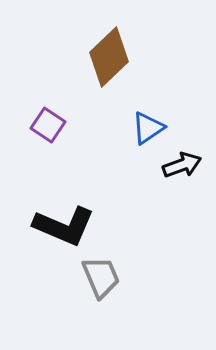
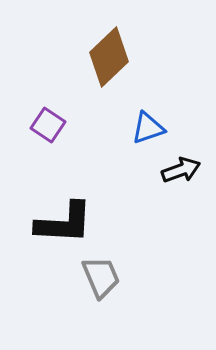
blue triangle: rotated 15 degrees clockwise
black arrow: moved 1 px left, 5 px down
black L-shape: moved 3 px up; rotated 20 degrees counterclockwise
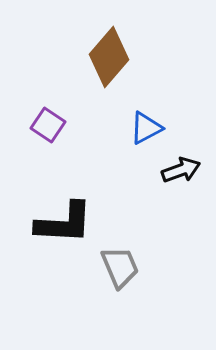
brown diamond: rotated 6 degrees counterclockwise
blue triangle: moved 2 px left; rotated 9 degrees counterclockwise
gray trapezoid: moved 19 px right, 10 px up
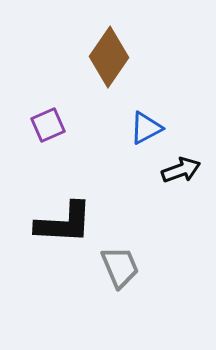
brown diamond: rotated 6 degrees counterclockwise
purple square: rotated 32 degrees clockwise
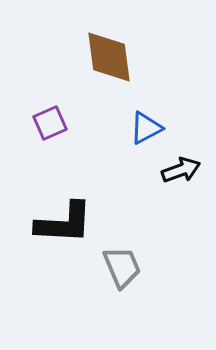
brown diamond: rotated 42 degrees counterclockwise
purple square: moved 2 px right, 2 px up
gray trapezoid: moved 2 px right
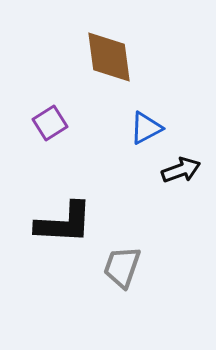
purple square: rotated 8 degrees counterclockwise
gray trapezoid: rotated 138 degrees counterclockwise
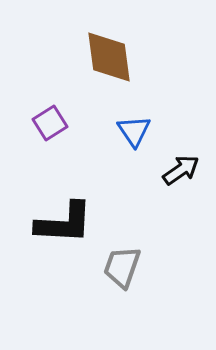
blue triangle: moved 12 px left, 3 px down; rotated 36 degrees counterclockwise
black arrow: rotated 15 degrees counterclockwise
